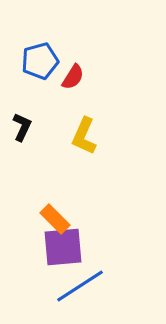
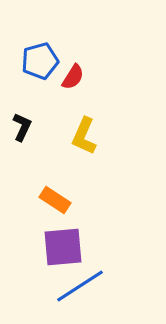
orange rectangle: moved 19 px up; rotated 12 degrees counterclockwise
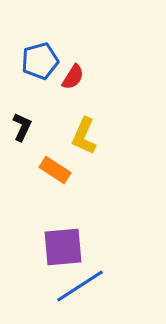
orange rectangle: moved 30 px up
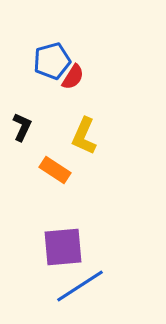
blue pentagon: moved 12 px right
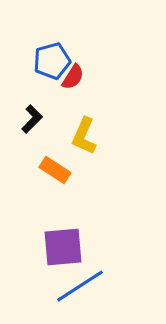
black L-shape: moved 10 px right, 8 px up; rotated 20 degrees clockwise
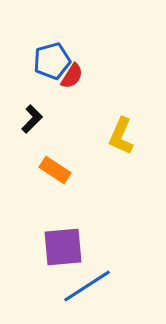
red semicircle: moved 1 px left, 1 px up
yellow L-shape: moved 37 px right
blue line: moved 7 px right
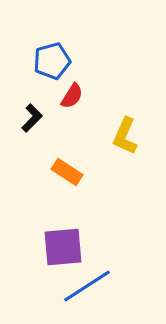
red semicircle: moved 20 px down
black L-shape: moved 1 px up
yellow L-shape: moved 4 px right
orange rectangle: moved 12 px right, 2 px down
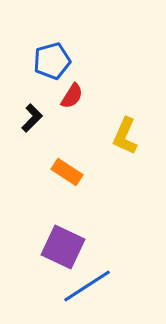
purple square: rotated 30 degrees clockwise
